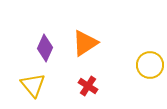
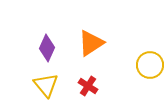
orange triangle: moved 6 px right
purple diamond: moved 2 px right
yellow triangle: moved 13 px right
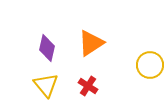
purple diamond: rotated 12 degrees counterclockwise
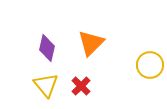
orange triangle: rotated 12 degrees counterclockwise
red cross: moved 7 px left; rotated 12 degrees clockwise
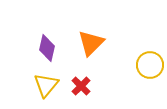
yellow triangle: rotated 20 degrees clockwise
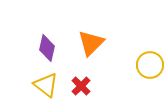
yellow triangle: rotated 32 degrees counterclockwise
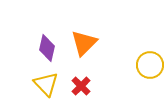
orange triangle: moved 7 px left
yellow triangle: moved 1 px up; rotated 8 degrees clockwise
